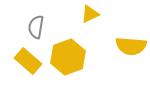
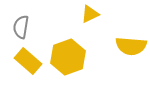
gray semicircle: moved 15 px left
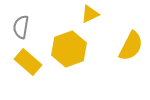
yellow semicircle: rotated 68 degrees counterclockwise
yellow hexagon: moved 1 px right, 8 px up
yellow rectangle: moved 1 px down
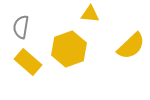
yellow triangle: rotated 30 degrees clockwise
yellow semicircle: rotated 20 degrees clockwise
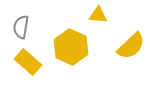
yellow triangle: moved 8 px right, 1 px down
yellow hexagon: moved 2 px right, 2 px up; rotated 16 degrees counterclockwise
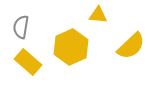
yellow hexagon: rotated 12 degrees clockwise
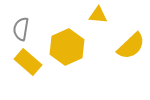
gray semicircle: moved 2 px down
yellow hexagon: moved 4 px left
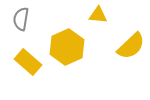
gray semicircle: moved 10 px up
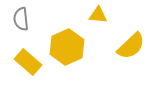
gray semicircle: rotated 15 degrees counterclockwise
